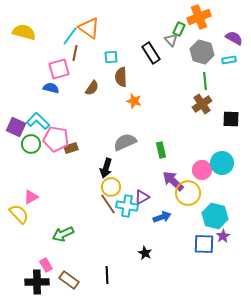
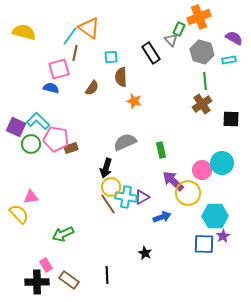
pink triangle at (31, 197): rotated 21 degrees clockwise
cyan cross at (127, 206): moved 1 px left, 9 px up
cyan hexagon at (215, 216): rotated 15 degrees counterclockwise
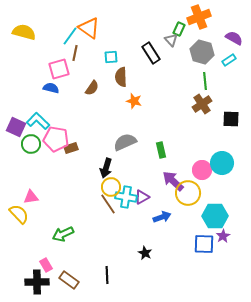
cyan rectangle at (229, 60): rotated 24 degrees counterclockwise
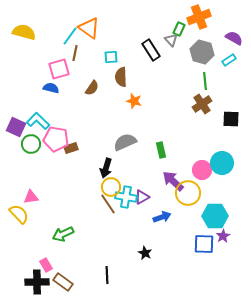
black rectangle at (151, 53): moved 3 px up
brown rectangle at (69, 280): moved 6 px left, 2 px down
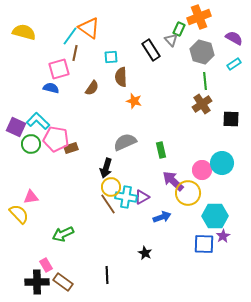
cyan rectangle at (229, 60): moved 5 px right, 4 px down
